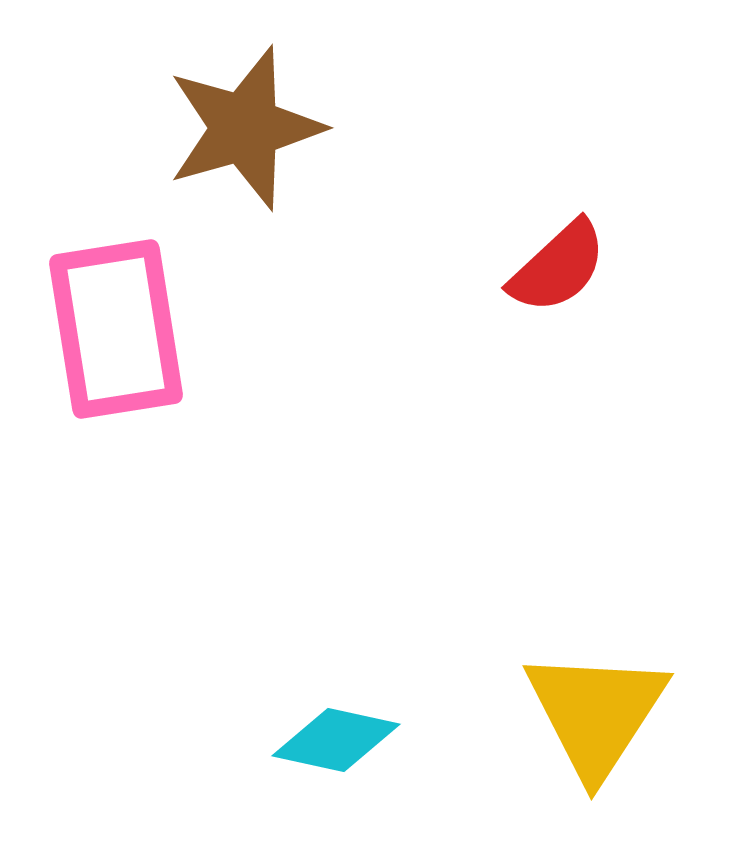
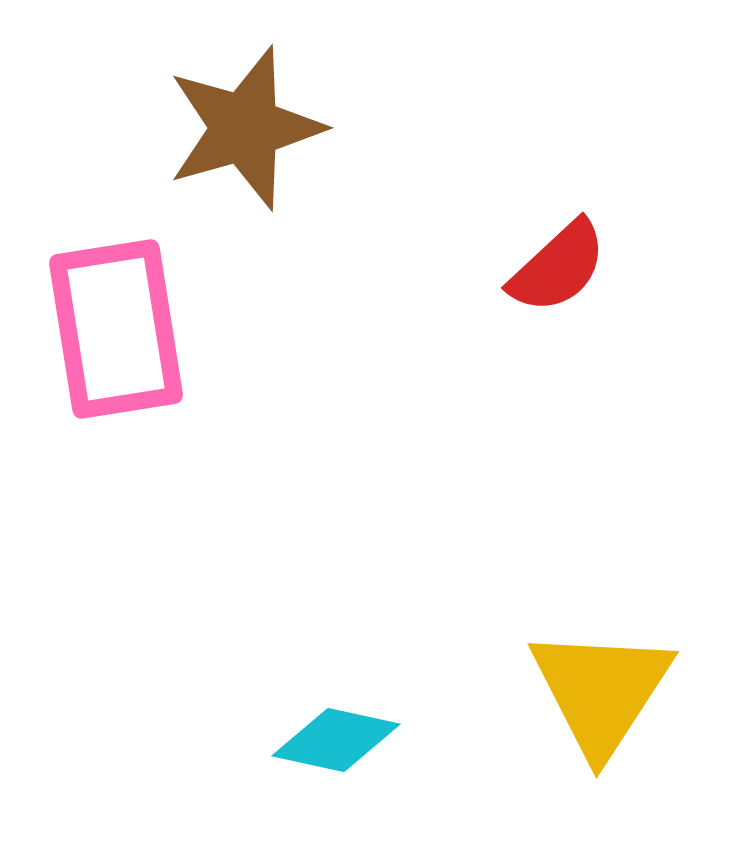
yellow triangle: moved 5 px right, 22 px up
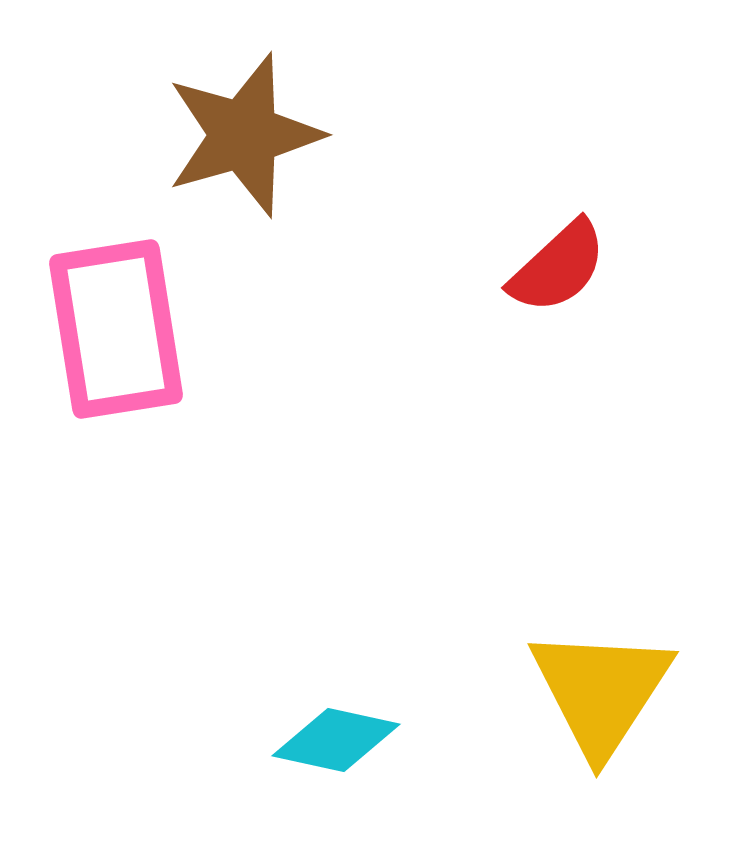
brown star: moved 1 px left, 7 px down
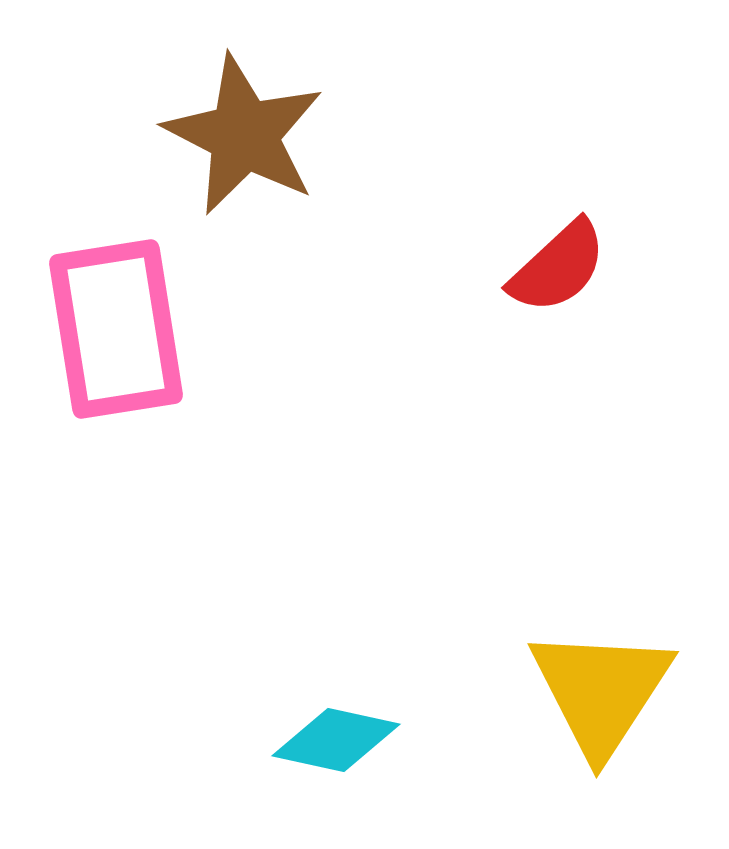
brown star: rotated 29 degrees counterclockwise
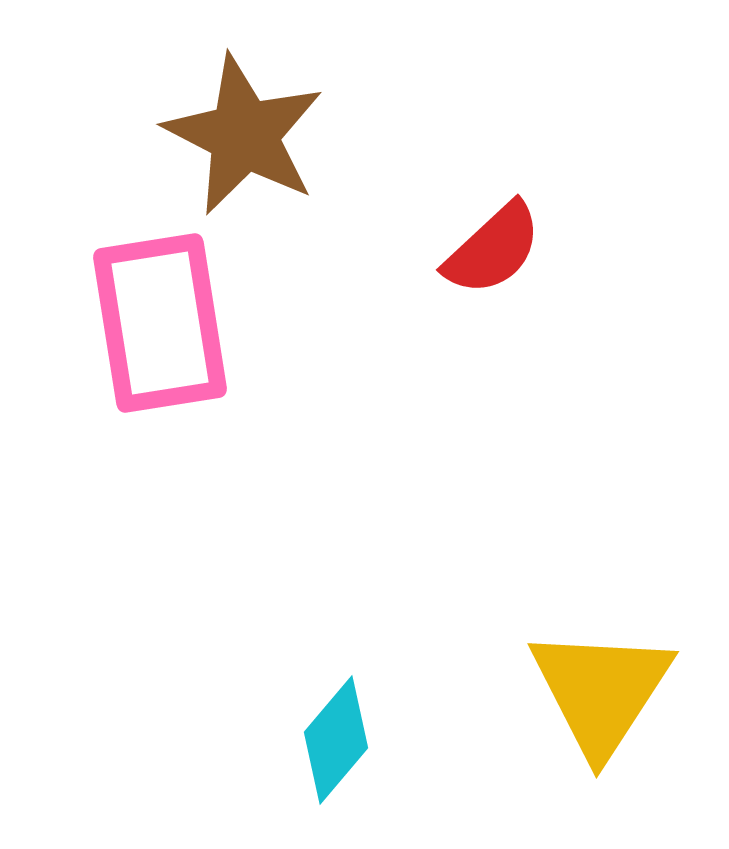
red semicircle: moved 65 px left, 18 px up
pink rectangle: moved 44 px right, 6 px up
cyan diamond: rotated 62 degrees counterclockwise
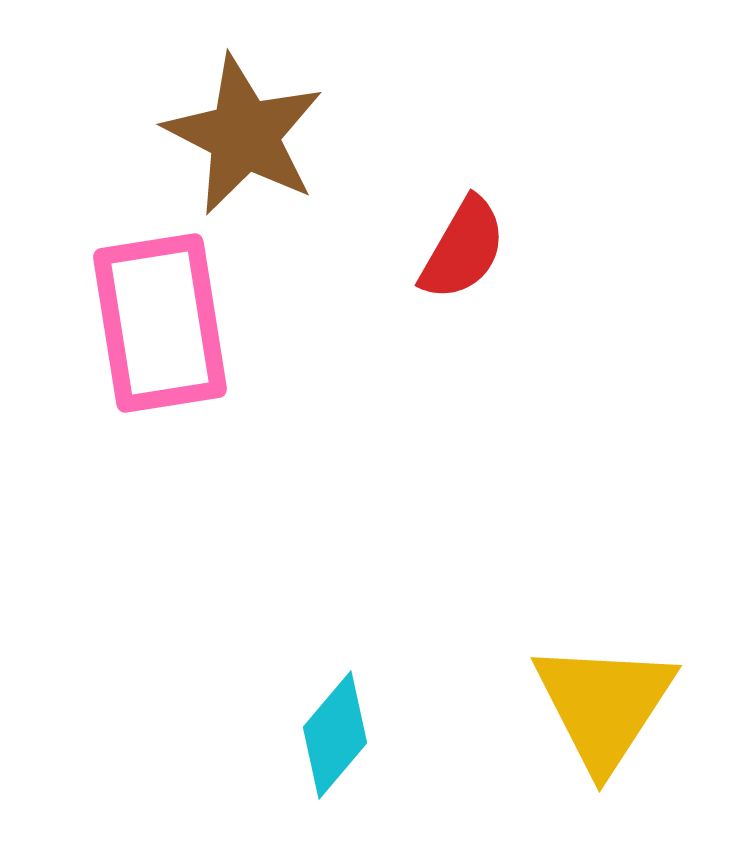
red semicircle: moved 30 px left; rotated 17 degrees counterclockwise
yellow triangle: moved 3 px right, 14 px down
cyan diamond: moved 1 px left, 5 px up
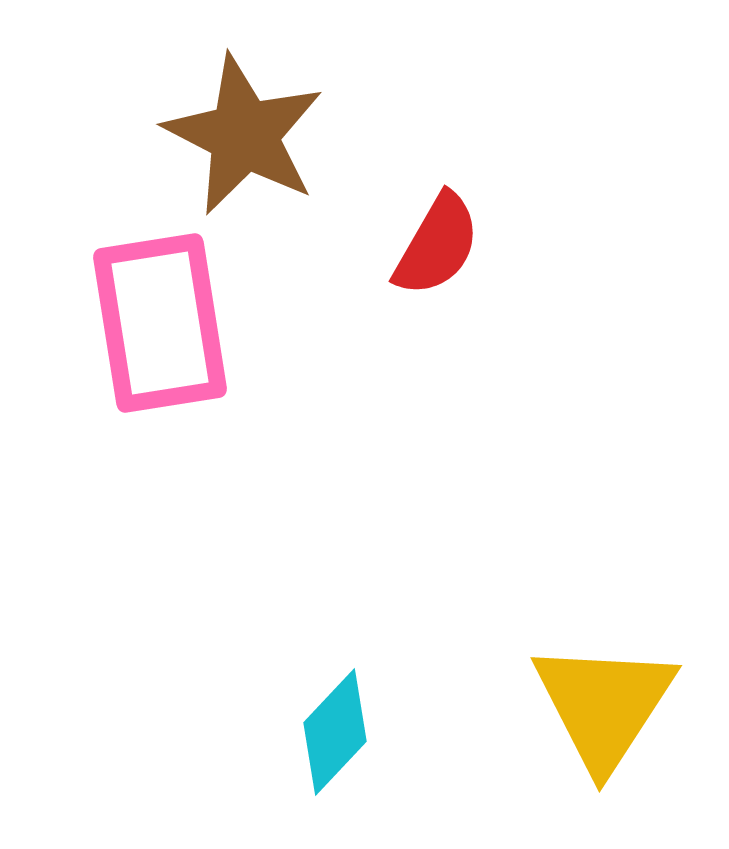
red semicircle: moved 26 px left, 4 px up
cyan diamond: moved 3 px up; rotated 3 degrees clockwise
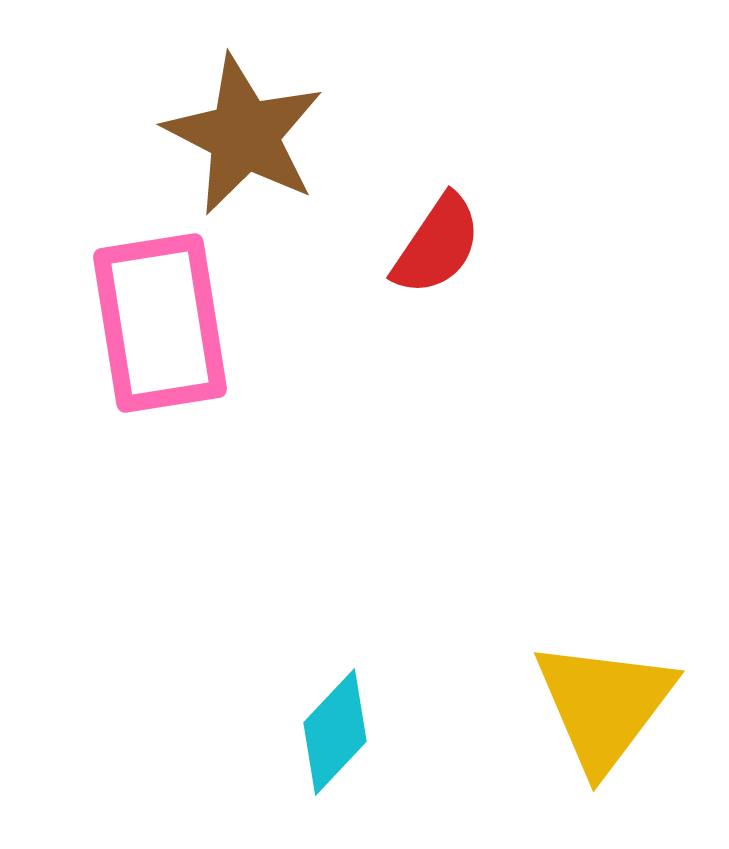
red semicircle: rotated 4 degrees clockwise
yellow triangle: rotated 4 degrees clockwise
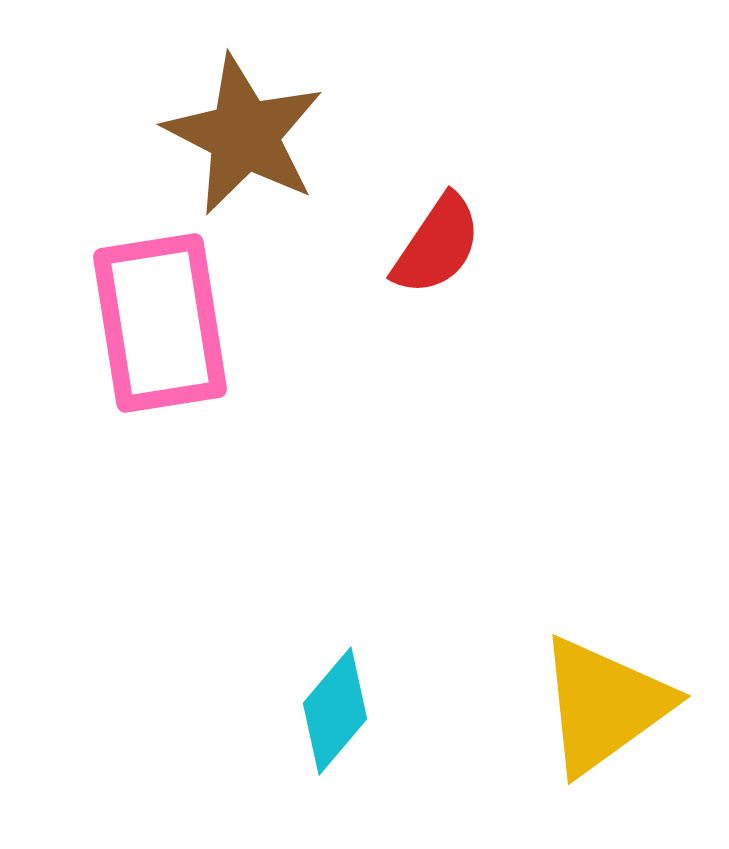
yellow triangle: rotated 17 degrees clockwise
cyan diamond: moved 21 px up; rotated 3 degrees counterclockwise
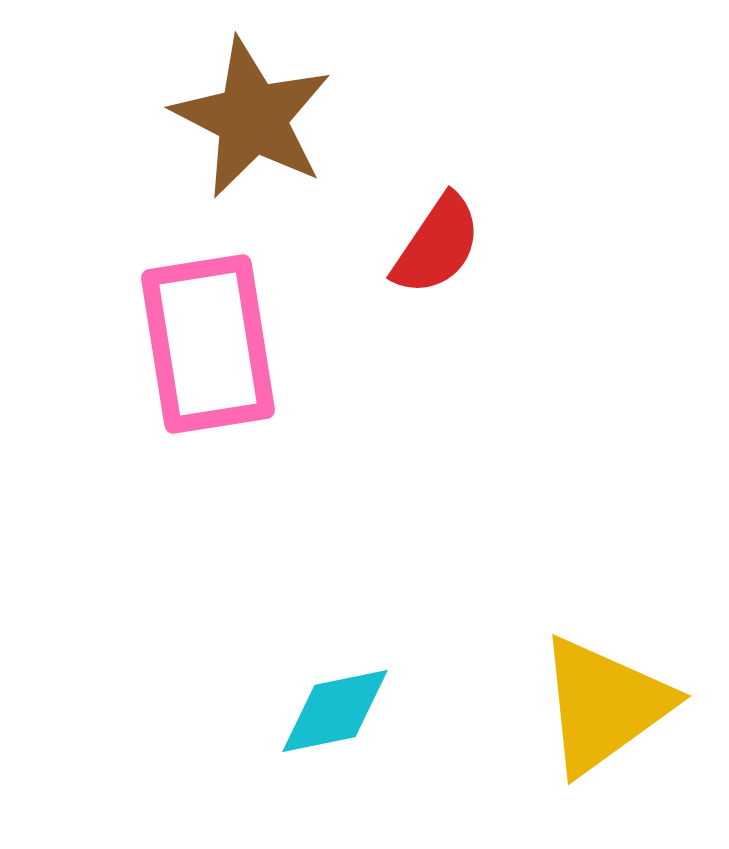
brown star: moved 8 px right, 17 px up
pink rectangle: moved 48 px right, 21 px down
cyan diamond: rotated 38 degrees clockwise
